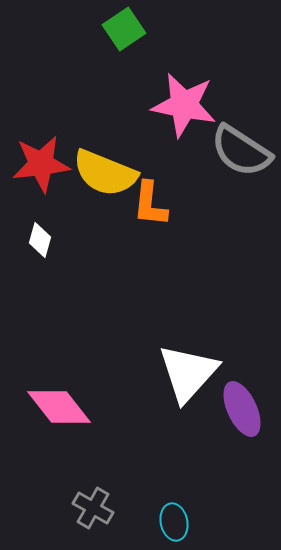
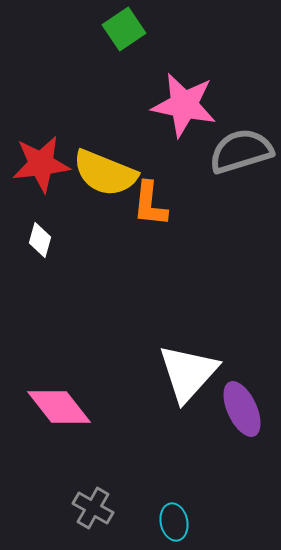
gray semicircle: rotated 130 degrees clockwise
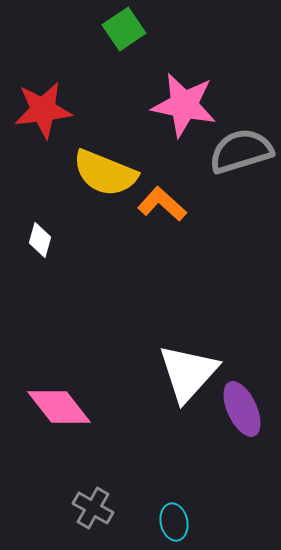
red star: moved 2 px right, 54 px up
orange L-shape: moved 12 px right; rotated 126 degrees clockwise
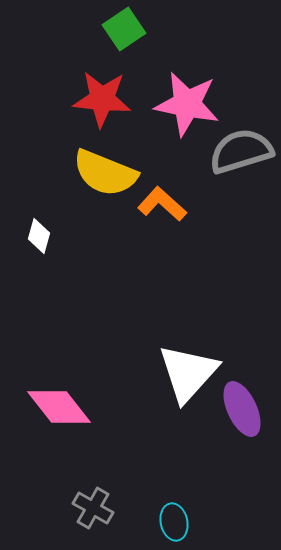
pink star: moved 3 px right, 1 px up
red star: moved 59 px right, 11 px up; rotated 12 degrees clockwise
white diamond: moved 1 px left, 4 px up
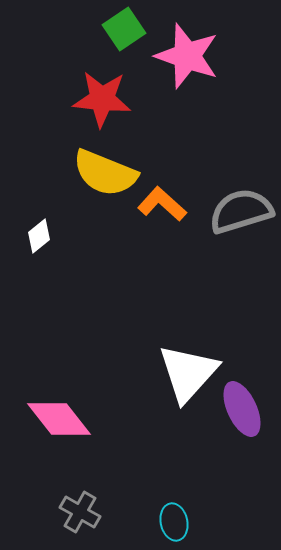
pink star: moved 48 px up; rotated 8 degrees clockwise
gray semicircle: moved 60 px down
white diamond: rotated 36 degrees clockwise
pink diamond: moved 12 px down
gray cross: moved 13 px left, 4 px down
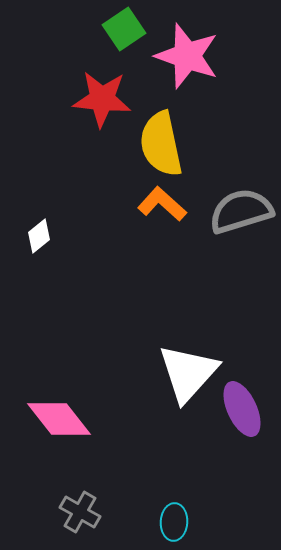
yellow semicircle: moved 56 px right, 29 px up; rotated 56 degrees clockwise
cyan ellipse: rotated 15 degrees clockwise
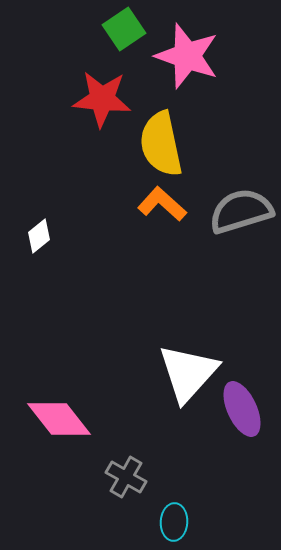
gray cross: moved 46 px right, 35 px up
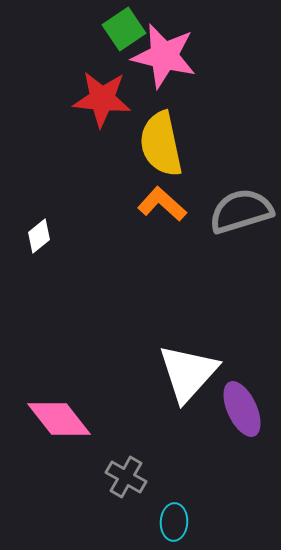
pink star: moved 23 px left; rotated 6 degrees counterclockwise
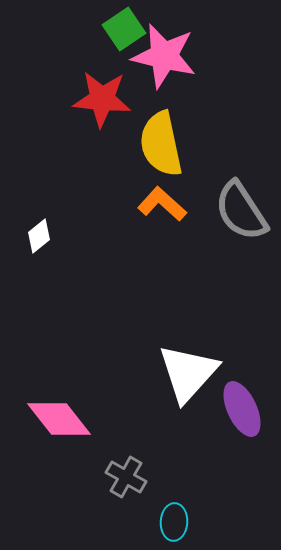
gray semicircle: rotated 106 degrees counterclockwise
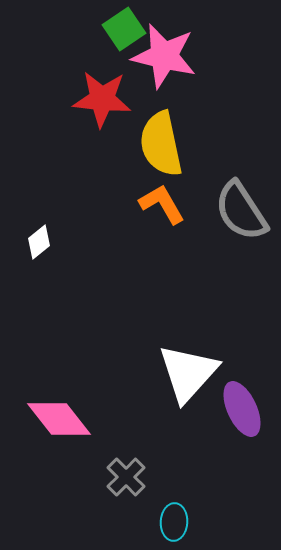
orange L-shape: rotated 18 degrees clockwise
white diamond: moved 6 px down
gray cross: rotated 15 degrees clockwise
